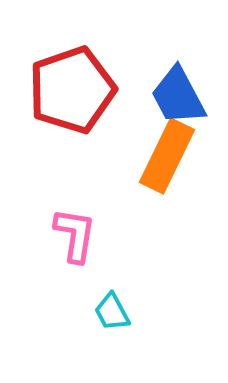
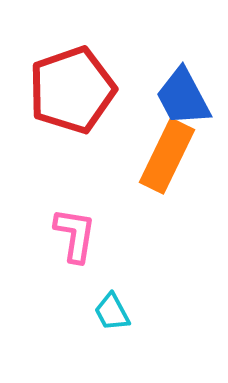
blue trapezoid: moved 5 px right, 1 px down
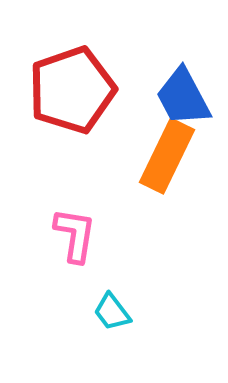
cyan trapezoid: rotated 9 degrees counterclockwise
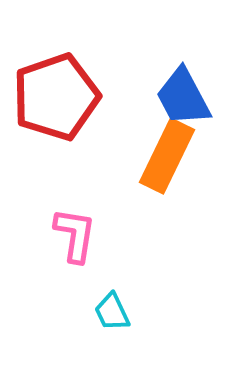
red pentagon: moved 16 px left, 7 px down
cyan trapezoid: rotated 12 degrees clockwise
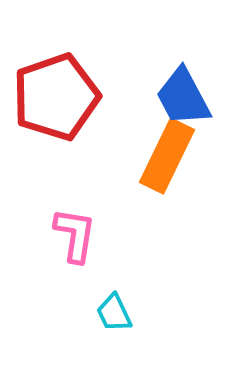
cyan trapezoid: moved 2 px right, 1 px down
